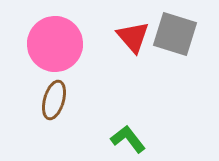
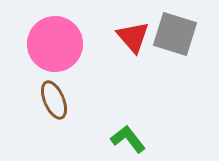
brown ellipse: rotated 39 degrees counterclockwise
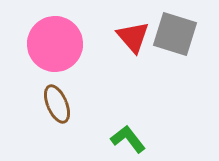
brown ellipse: moved 3 px right, 4 px down
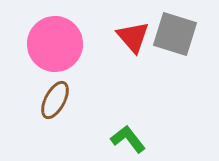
brown ellipse: moved 2 px left, 4 px up; rotated 51 degrees clockwise
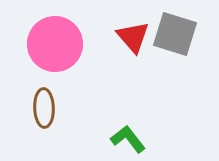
brown ellipse: moved 11 px left, 8 px down; rotated 30 degrees counterclockwise
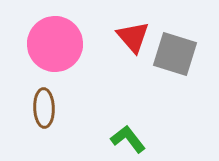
gray square: moved 20 px down
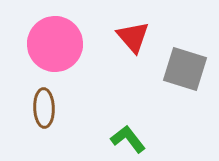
gray square: moved 10 px right, 15 px down
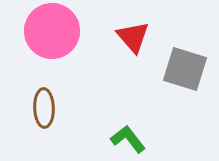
pink circle: moved 3 px left, 13 px up
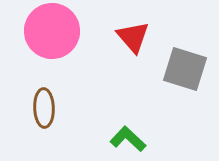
green L-shape: rotated 9 degrees counterclockwise
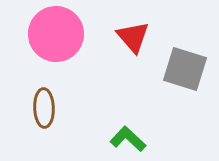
pink circle: moved 4 px right, 3 px down
